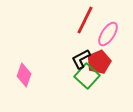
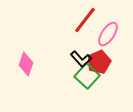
red line: rotated 12 degrees clockwise
black L-shape: rotated 105 degrees counterclockwise
pink diamond: moved 2 px right, 11 px up
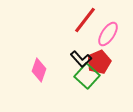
pink diamond: moved 13 px right, 6 px down
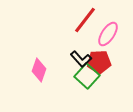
red pentagon: rotated 20 degrees clockwise
